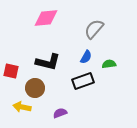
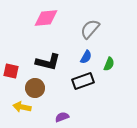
gray semicircle: moved 4 px left
green semicircle: rotated 120 degrees clockwise
purple semicircle: moved 2 px right, 4 px down
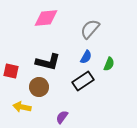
black rectangle: rotated 15 degrees counterclockwise
brown circle: moved 4 px right, 1 px up
purple semicircle: rotated 32 degrees counterclockwise
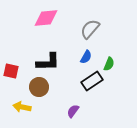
black L-shape: rotated 15 degrees counterclockwise
black rectangle: moved 9 px right
purple semicircle: moved 11 px right, 6 px up
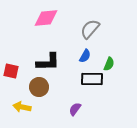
blue semicircle: moved 1 px left, 1 px up
black rectangle: moved 2 px up; rotated 35 degrees clockwise
purple semicircle: moved 2 px right, 2 px up
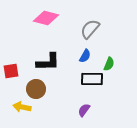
pink diamond: rotated 20 degrees clockwise
red square: rotated 21 degrees counterclockwise
brown circle: moved 3 px left, 2 px down
purple semicircle: moved 9 px right, 1 px down
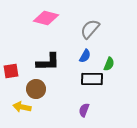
purple semicircle: rotated 16 degrees counterclockwise
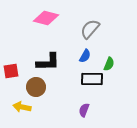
brown circle: moved 2 px up
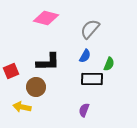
red square: rotated 14 degrees counterclockwise
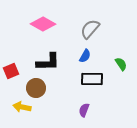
pink diamond: moved 3 px left, 6 px down; rotated 15 degrees clockwise
green semicircle: moved 12 px right; rotated 56 degrees counterclockwise
brown circle: moved 1 px down
